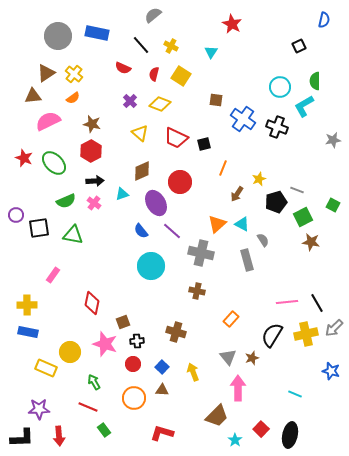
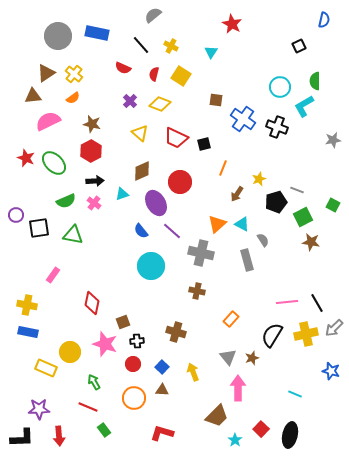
red star at (24, 158): moved 2 px right
yellow cross at (27, 305): rotated 12 degrees clockwise
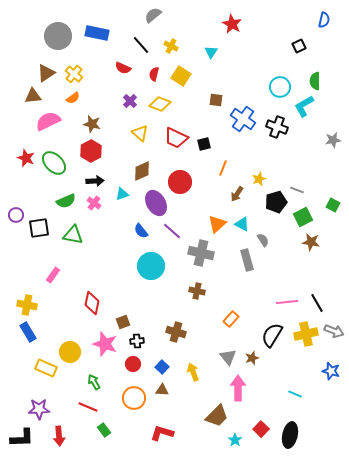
gray arrow at (334, 328): moved 3 px down; rotated 114 degrees counterclockwise
blue rectangle at (28, 332): rotated 48 degrees clockwise
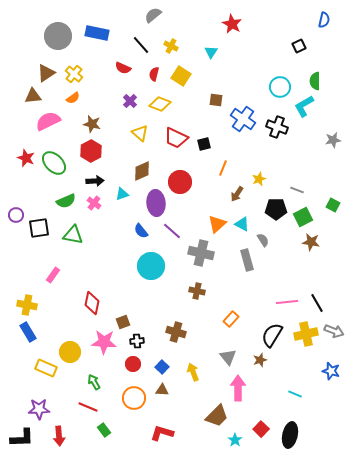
black pentagon at (276, 202): moved 7 px down; rotated 15 degrees clockwise
purple ellipse at (156, 203): rotated 25 degrees clockwise
pink star at (105, 344): moved 1 px left, 2 px up; rotated 15 degrees counterclockwise
brown star at (252, 358): moved 8 px right, 2 px down
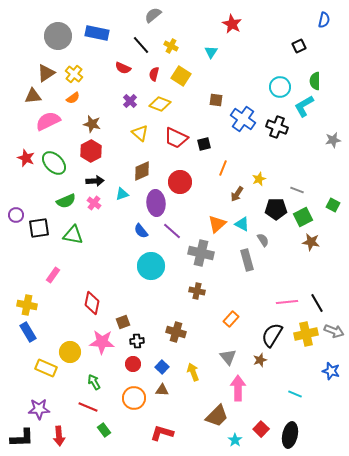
pink star at (104, 342): moved 2 px left
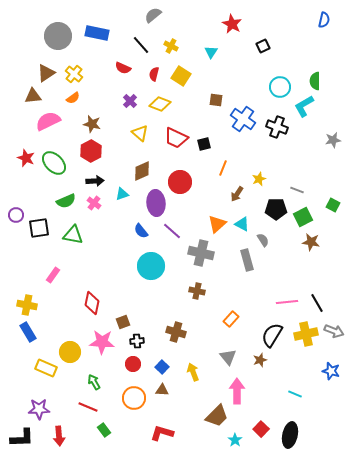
black square at (299, 46): moved 36 px left
pink arrow at (238, 388): moved 1 px left, 3 px down
